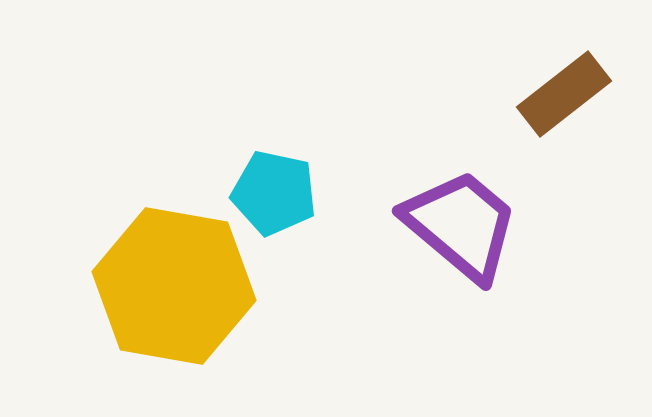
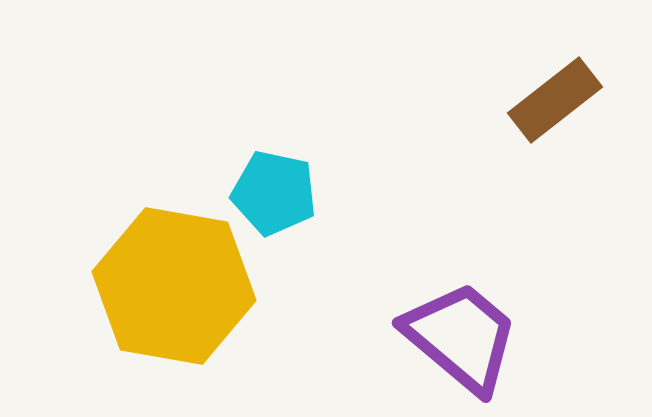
brown rectangle: moved 9 px left, 6 px down
purple trapezoid: moved 112 px down
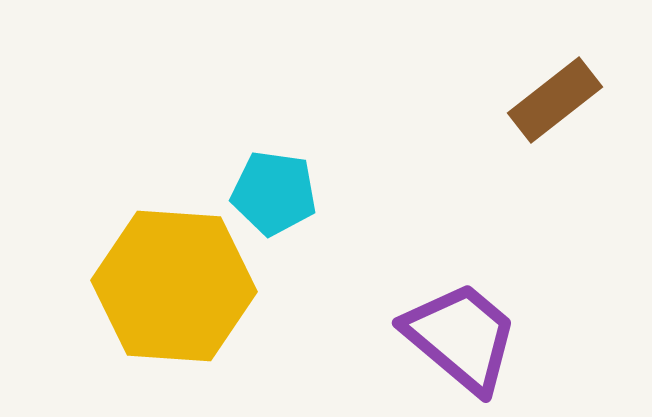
cyan pentagon: rotated 4 degrees counterclockwise
yellow hexagon: rotated 6 degrees counterclockwise
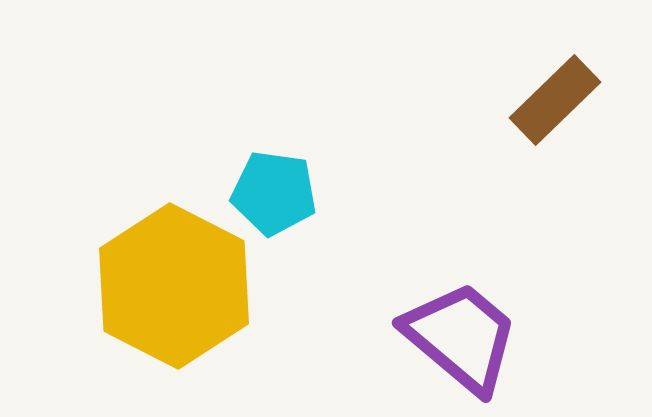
brown rectangle: rotated 6 degrees counterclockwise
yellow hexagon: rotated 23 degrees clockwise
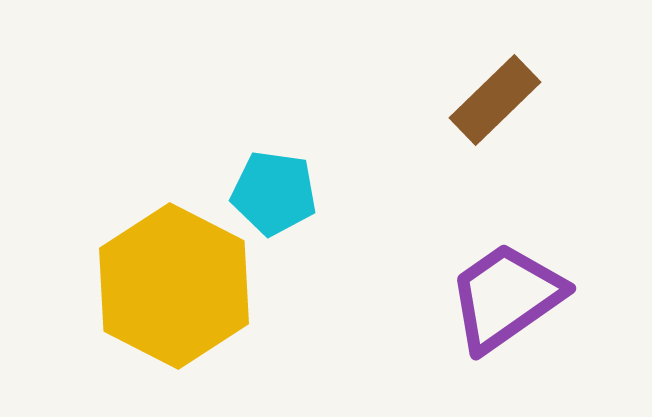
brown rectangle: moved 60 px left
purple trapezoid: moved 45 px right, 40 px up; rotated 75 degrees counterclockwise
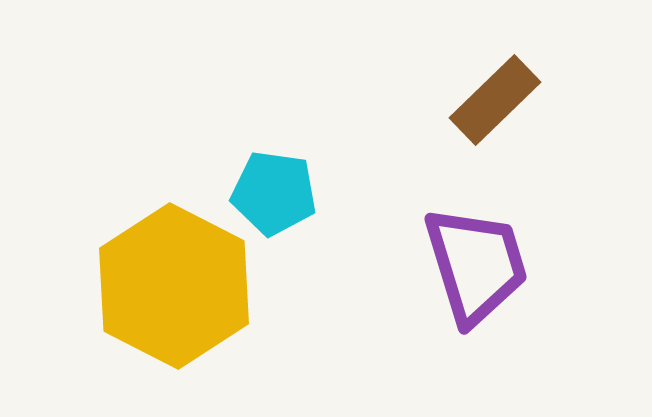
purple trapezoid: moved 30 px left, 32 px up; rotated 108 degrees clockwise
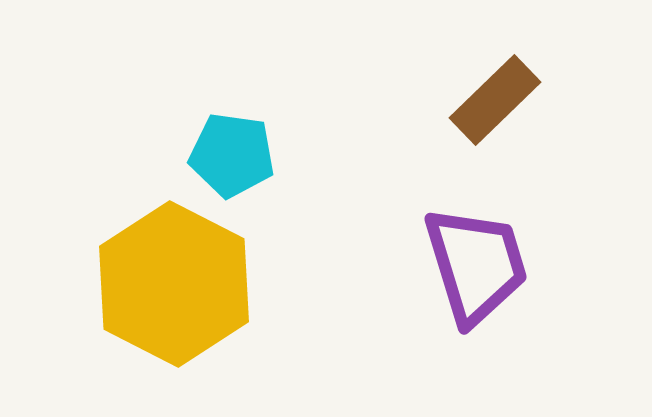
cyan pentagon: moved 42 px left, 38 px up
yellow hexagon: moved 2 px up
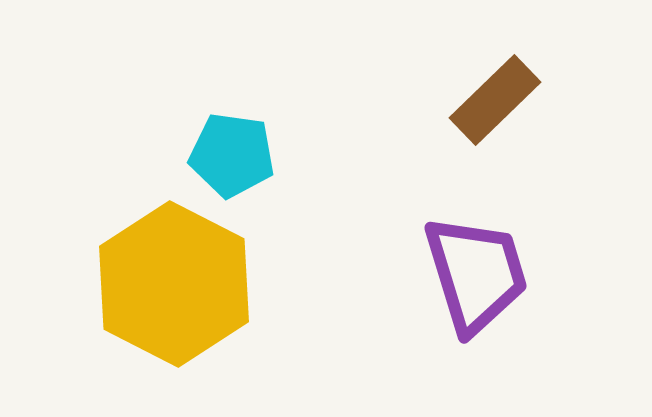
purple trapezoid: moved 9 px down
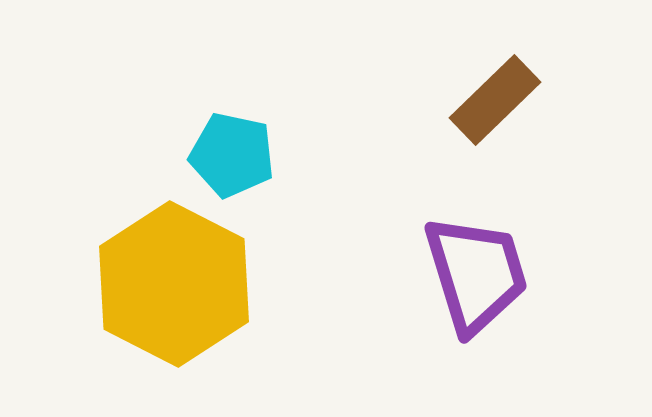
cyan pentagon: rotated 4 degrees clockwise
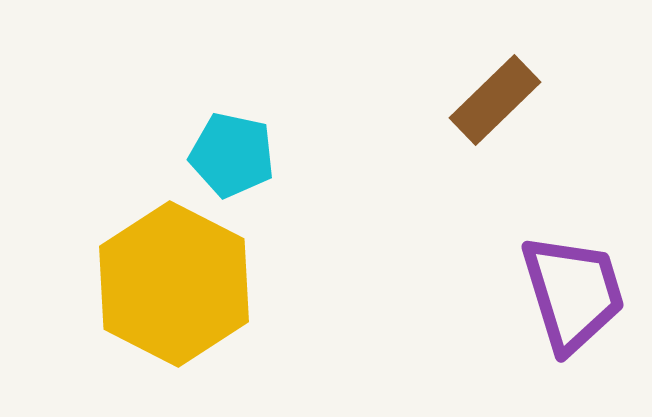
purple trapezoid: moved 97 px right, 19 px down
